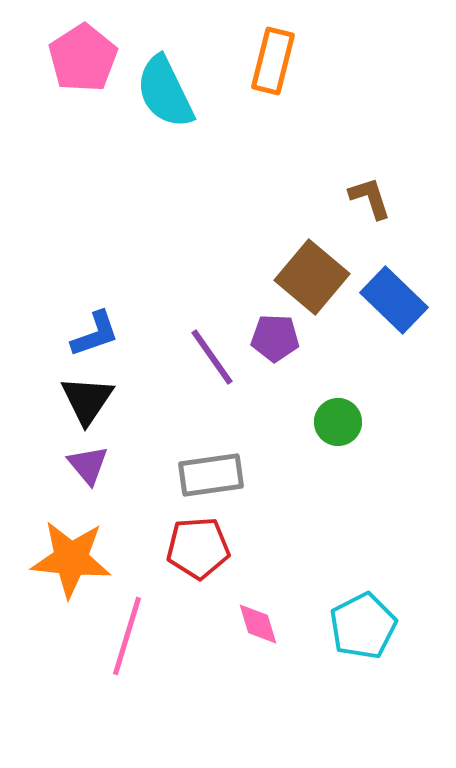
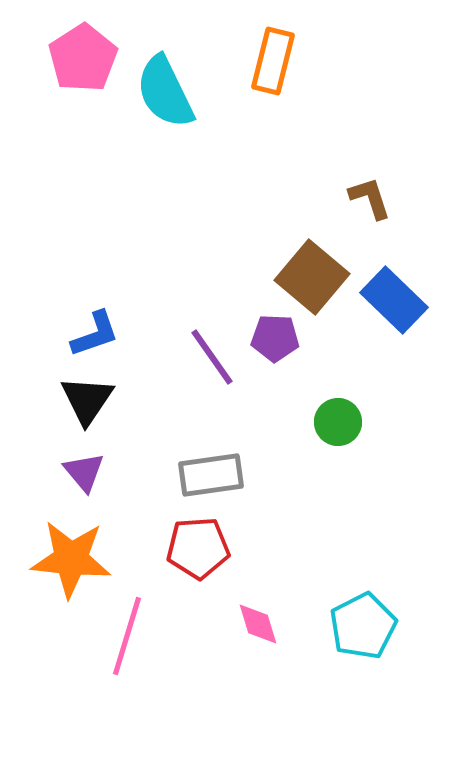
purple triangle: moved 4 px left, 7 px down
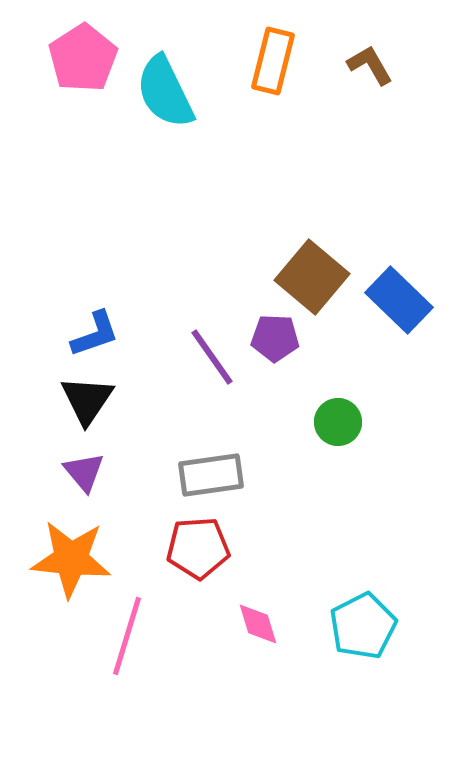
brown L-shape: moved 133 px up; rotated 12 degrees counterclockwise
blue rectangle: moved 5 px right
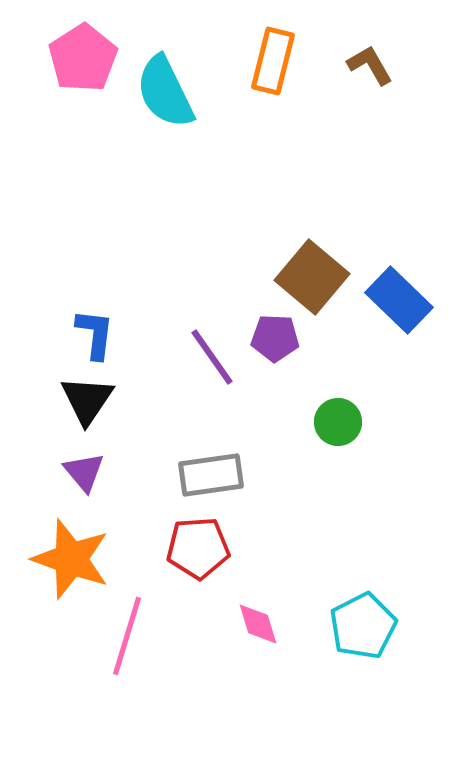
blue L-shape: rotated 64 degrees counterclockwise
orange star: rotated 14 degrees clockwise
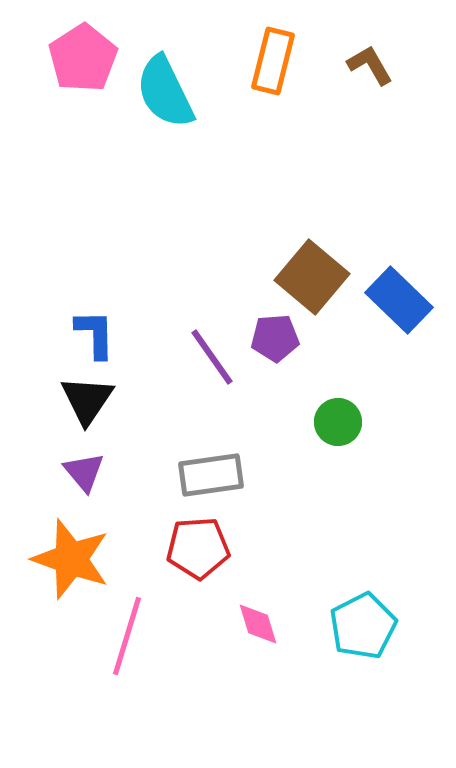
blue L-shape: rotated 8 degrees counterclockwise
purple pentagon: rotated 6 degrees counterclockwise
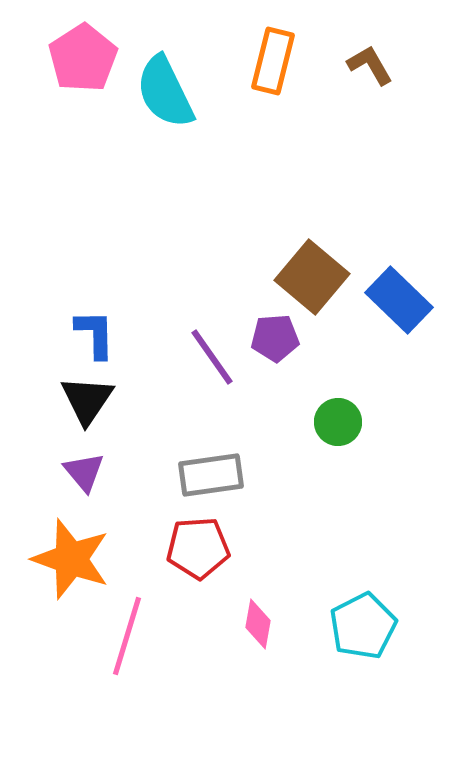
pink diamond: rotated 27 degrees clockwise
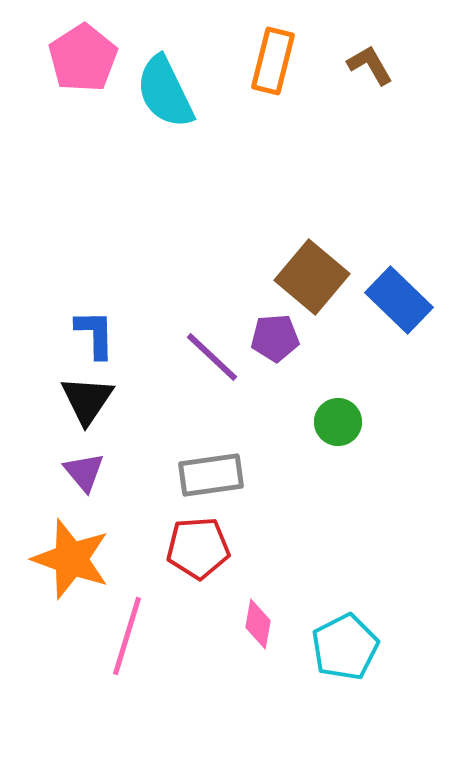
purple line: rotated 12 degrees counterclockwise
cyan pentagon: moved 18 px left, 21 px down
